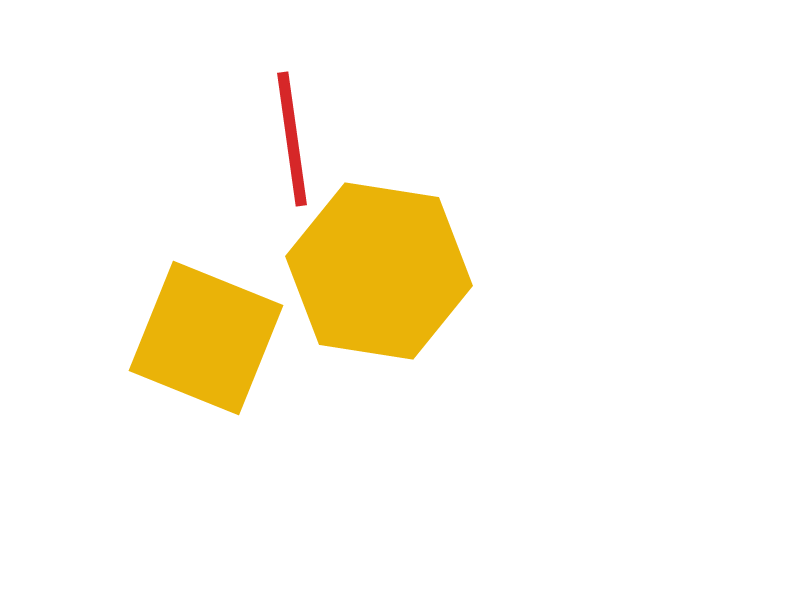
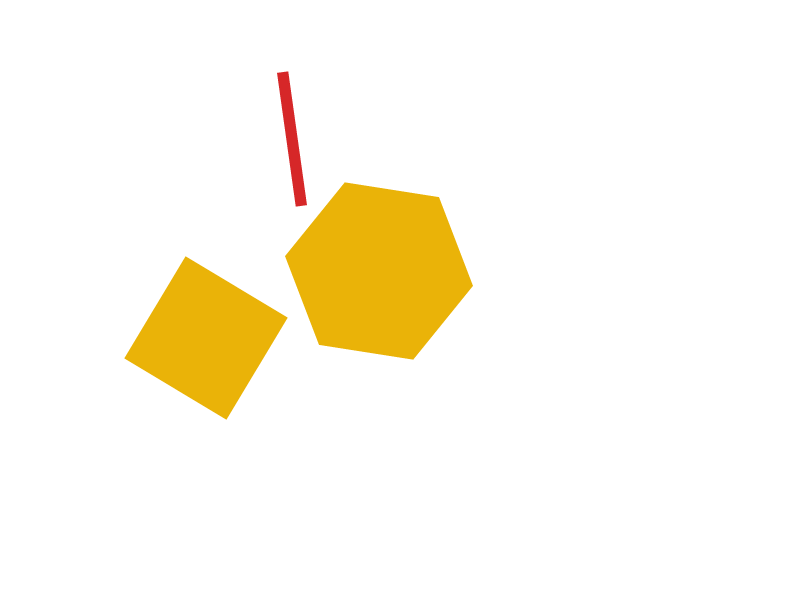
yellow square: rotated 9 degrees clockwise
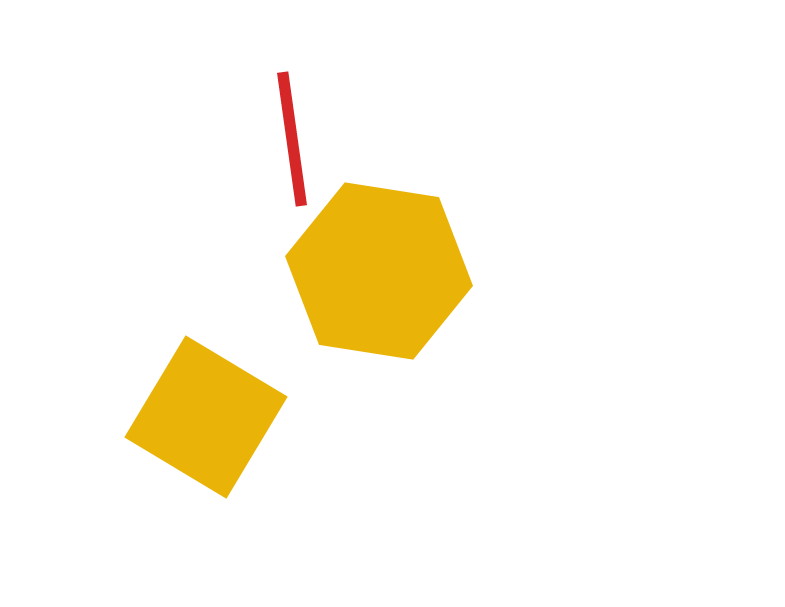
yellow square: moved 79 px down
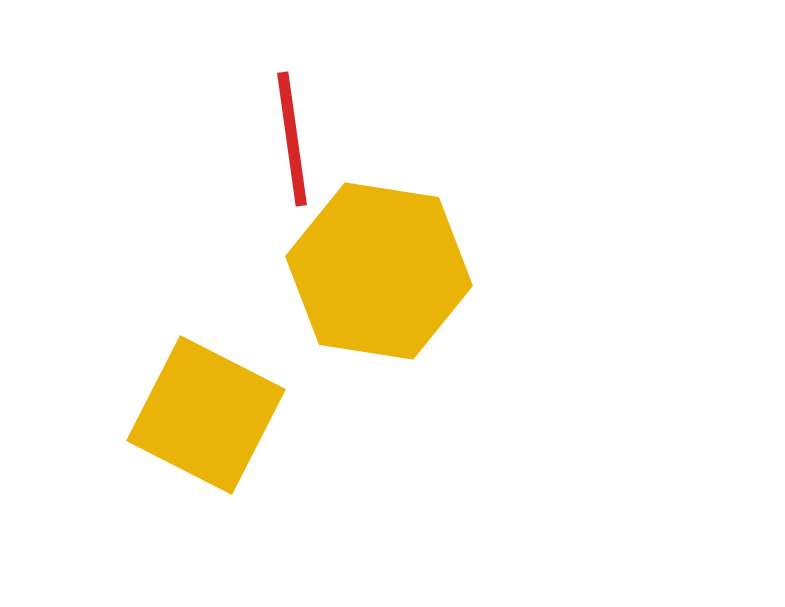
yellow square: moved 2 px up; rotated 4 degrees counterclockwise
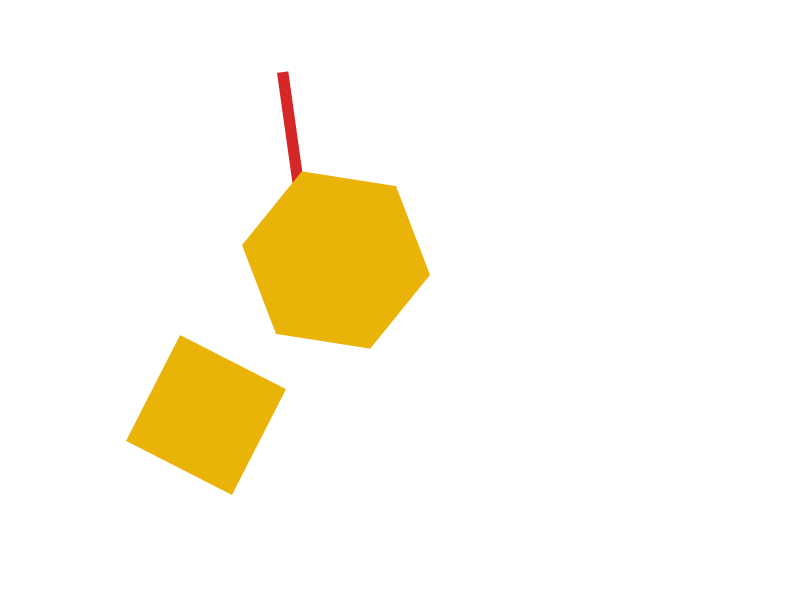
yellow hexagon: moved 43 px left, 11 px up
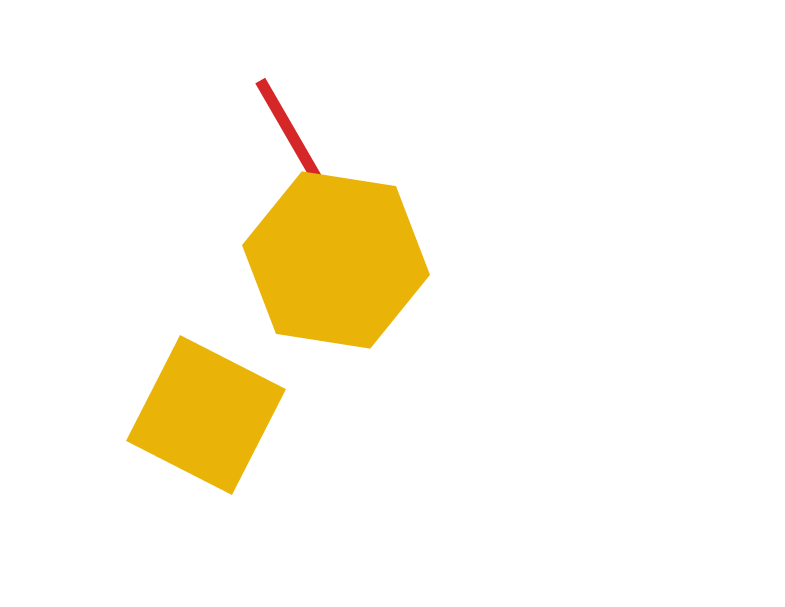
red line: moved 2 px right; rotated 22 degrees counterclockwise
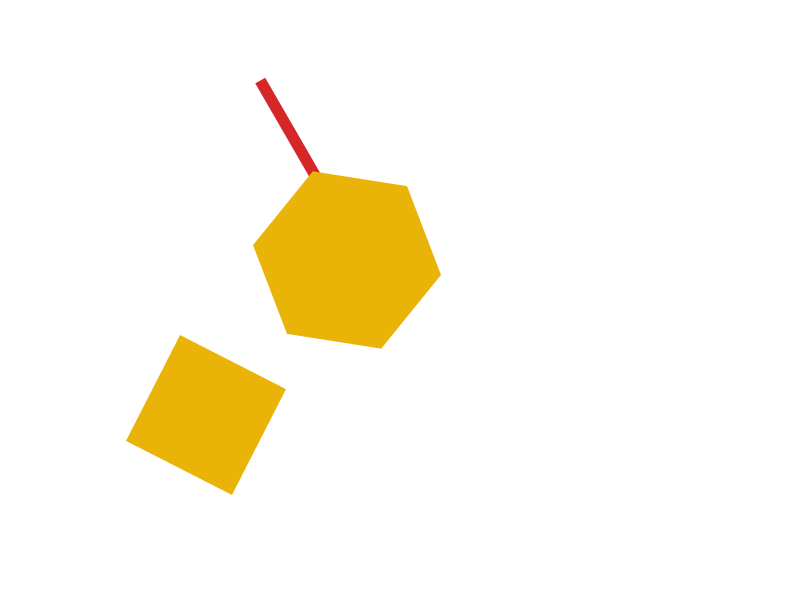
yellow hexagon: moved 11 px right
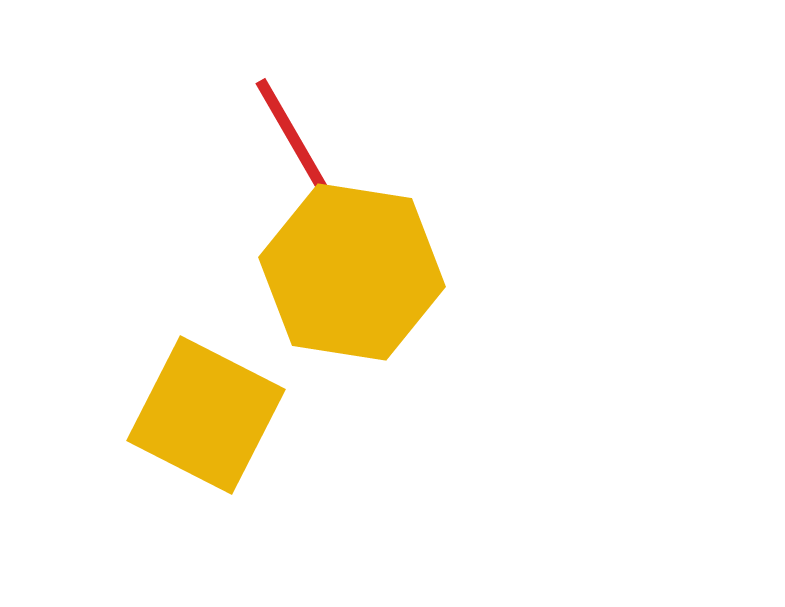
yellow hexagon: moved 5 px right, 12 px down
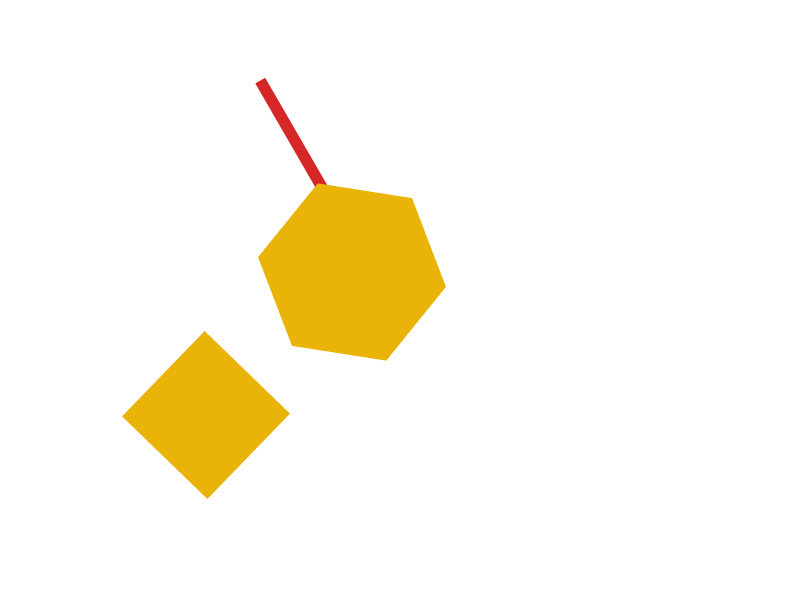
yellow square: rotated 17 degrees clockwise
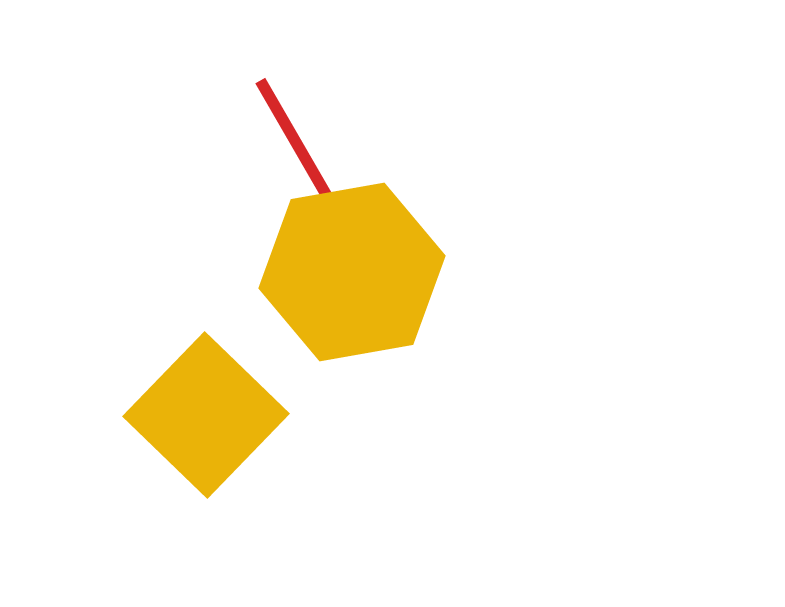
yellow hexagon: rotated 19 degrees counterclockwise
